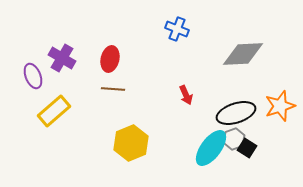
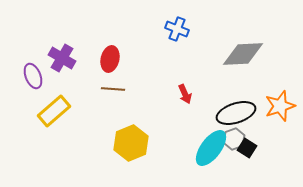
red arrow: moved 1 px left, 1 px up
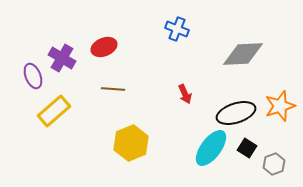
red ellipse: moved 6 px left, 12 px up; rotated 55 degrees clockwise
gray hexagon: moved 40 px right, 25 px down
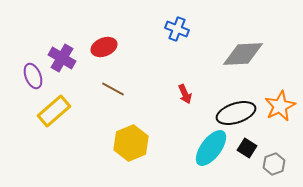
brown line: rotated 25 degrees clockwise
orange star: rotated 8 degrees counterclockwise
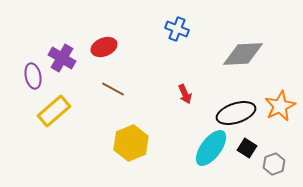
purple ellipse: rotated 10 degrees clockwise
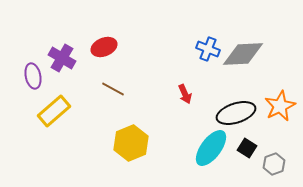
blue cross: moved 31 px right, 20 px down
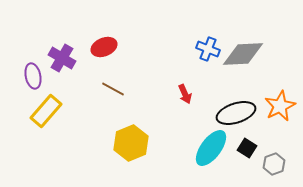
yellow rectangle: moved 8 px left; rotated 8 degrees counterclockwise
